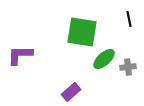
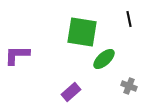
purple L-shape: moved 3 px left
gray cross: moved 1 px right, 19 px down; rotated 28 degrees clockwise
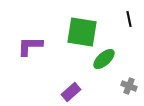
purple L-shape: moved 13 px right, 9 px up
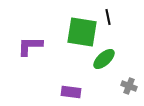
black line: moved 21 px left, 2 px up
purple rectangle: rotated 48 degrees clockwise
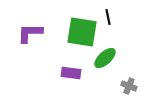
purple L-shape: moved 13 px up
green ellipse: moved 1 px right, 1 px up
purple rectangle: moved 19 px up
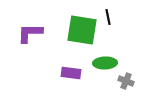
green square: moved 2 px up
green ellipse: moved 5 px down; rotated 40 degrees clockwise
gray cross: moved 3 px left, 5 px up
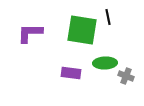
gray cross: moved 5 px up
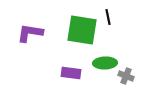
purple L-shape: rotated 8 degrees clockwise
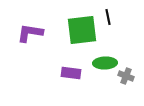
green square: rotated 16 degrees counterclockwise
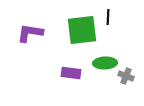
black line: rotated 14 degrees clockwise
